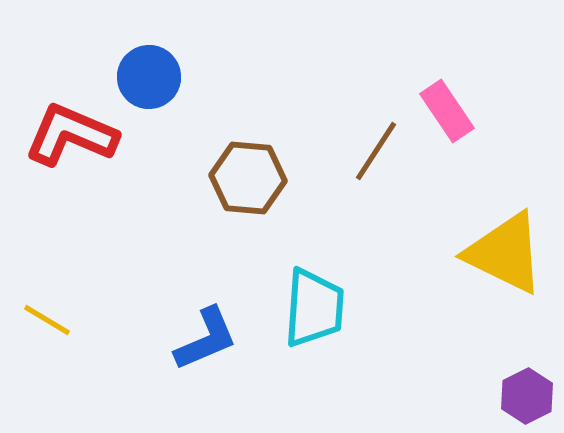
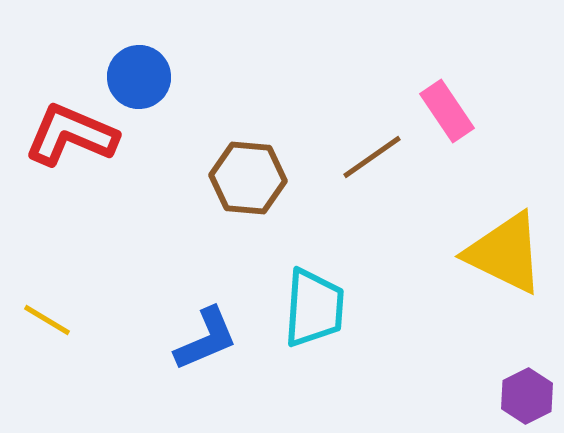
blue circle: moved 10 px left
brown line: moved 4 px left, 6 px down; rotated 22 degrees clockwise
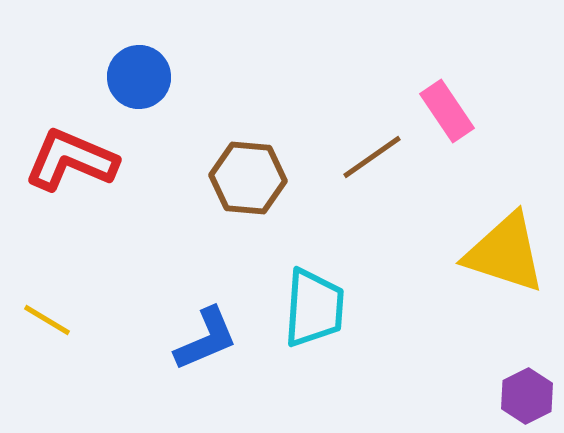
red L-shape: moved 25 px down
yellow triangle: rotated 8 degrees counterclockwise
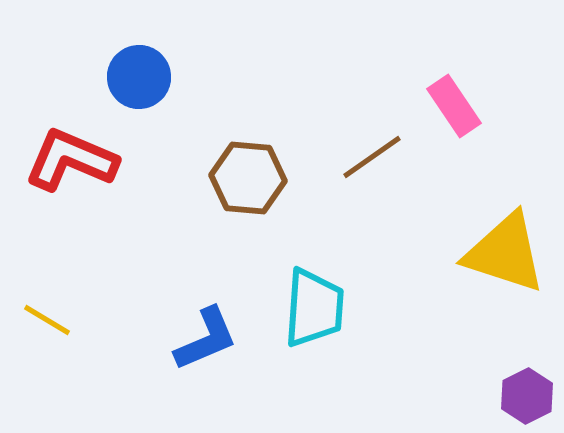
pink rectangle: moved 7 px right, 5 px up
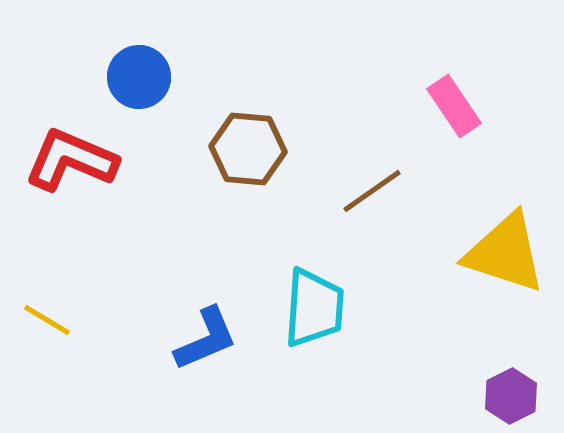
brown line: moved 34 px down
brown hexagon: moved 29 px up
purple hexagon: moved 16 px left
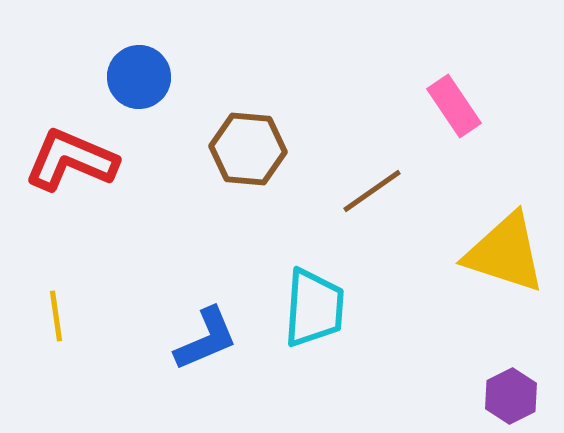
yellow line: moved 9 px right, 4 px up; rotated 51 degrees clockwise
